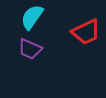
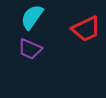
red trapezoid: moved 3 px up
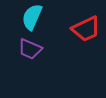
cyan semicircle: rotated 12 degrees counterclockwise
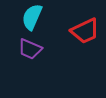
red trapezoid: moved 1 px left, 2 px down
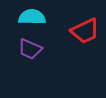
cyan semicircle: rotated 68 degrees clockwise
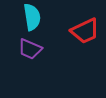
cyan semicircle: rotated 80 degrees clockwise
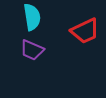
purple trapezoid: moved 2 px right, 1 px down
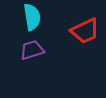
purple trapezoid: rotated 140 degrees clockwise
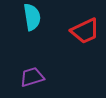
purple trapezoid: moved 27 px down
